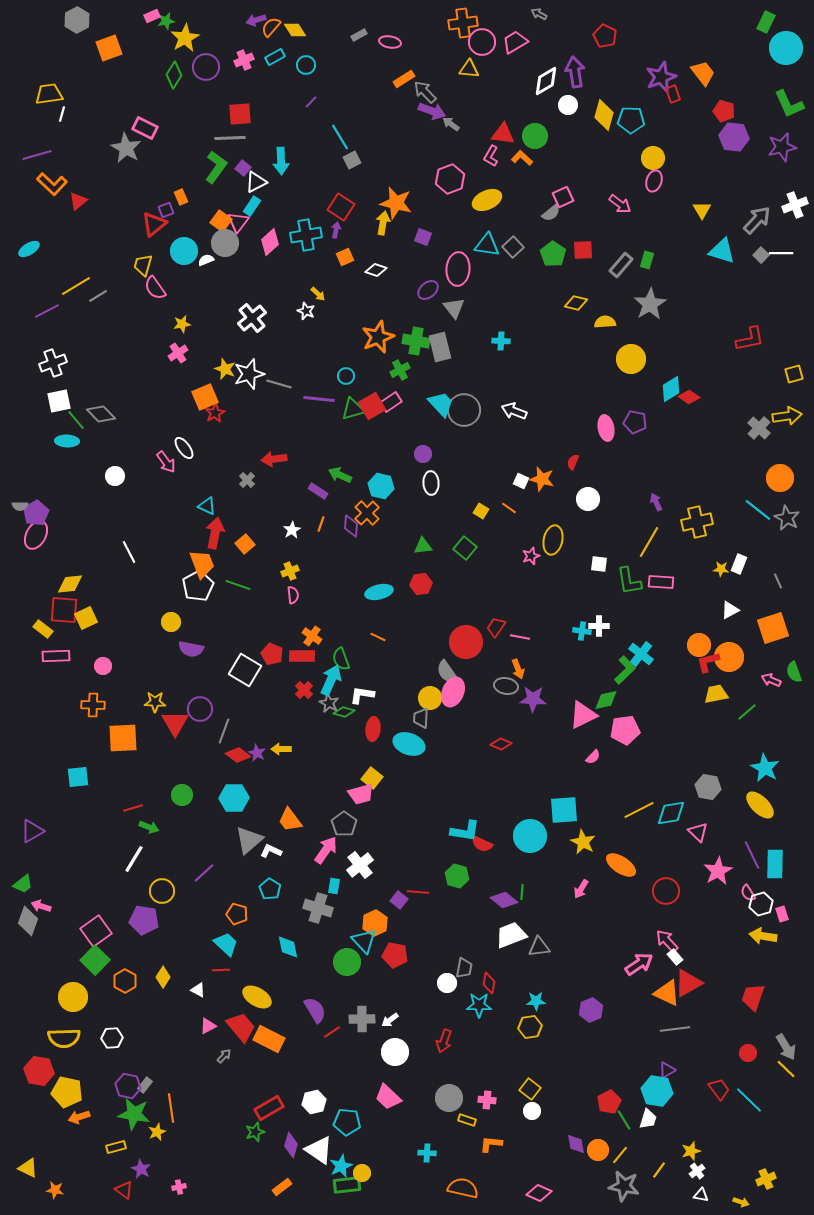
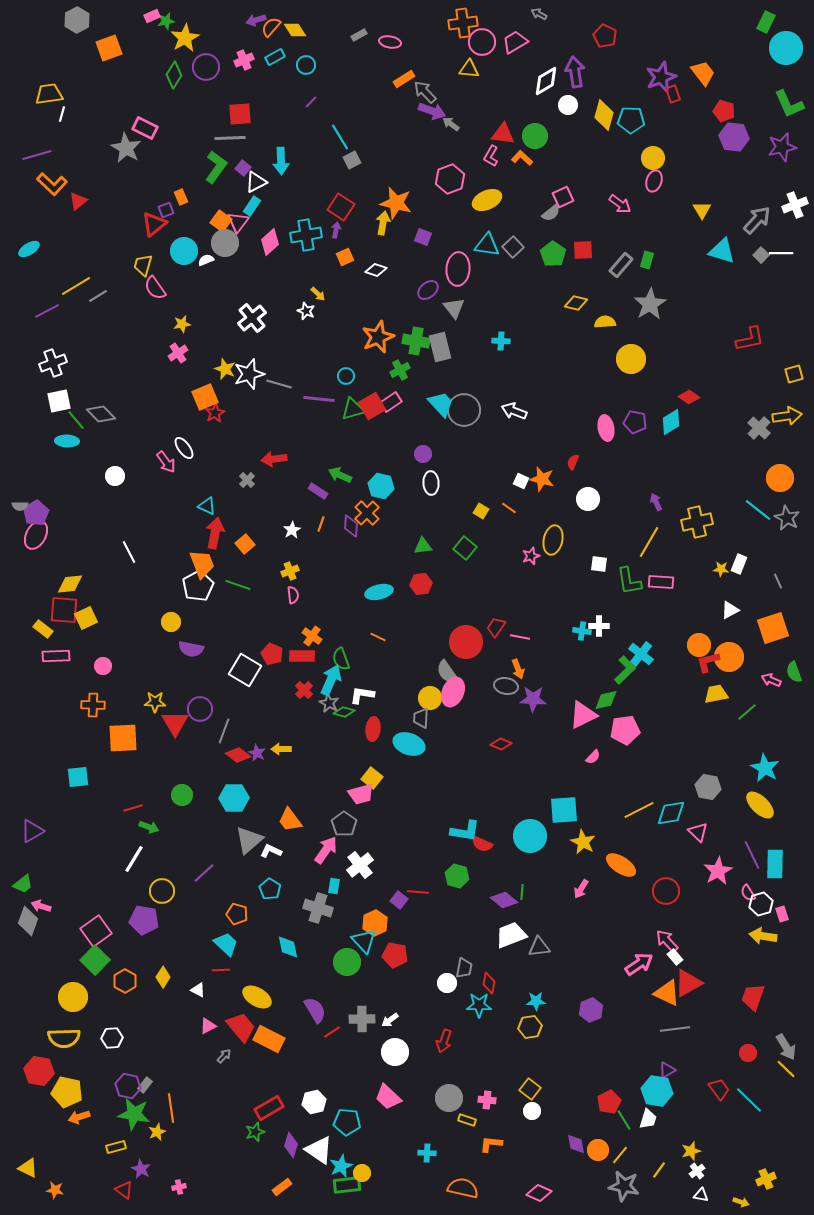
cyan diamond at (671, 389): moved 33 px down
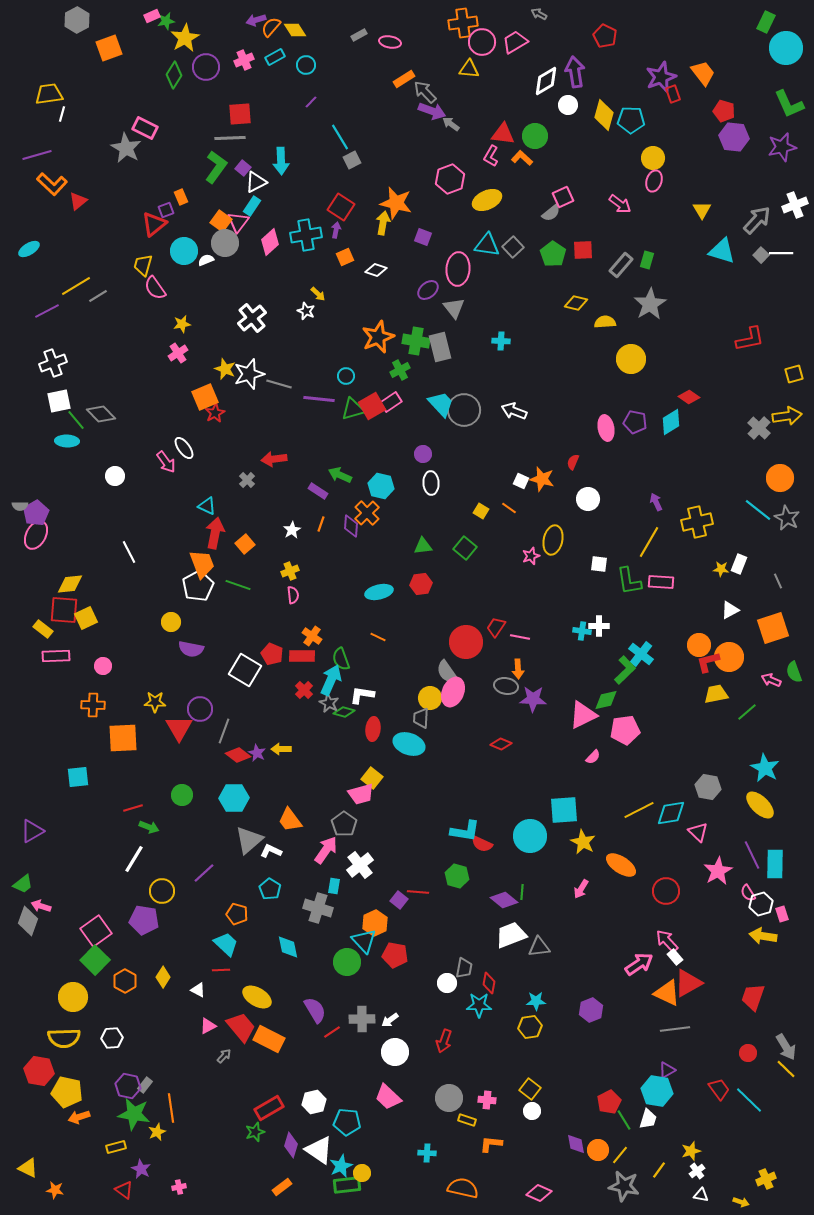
orange arrow at (518, 669): rotated 18 degrees clockwise
red triangle at (175, 723): moved 4 px right, 5 px down
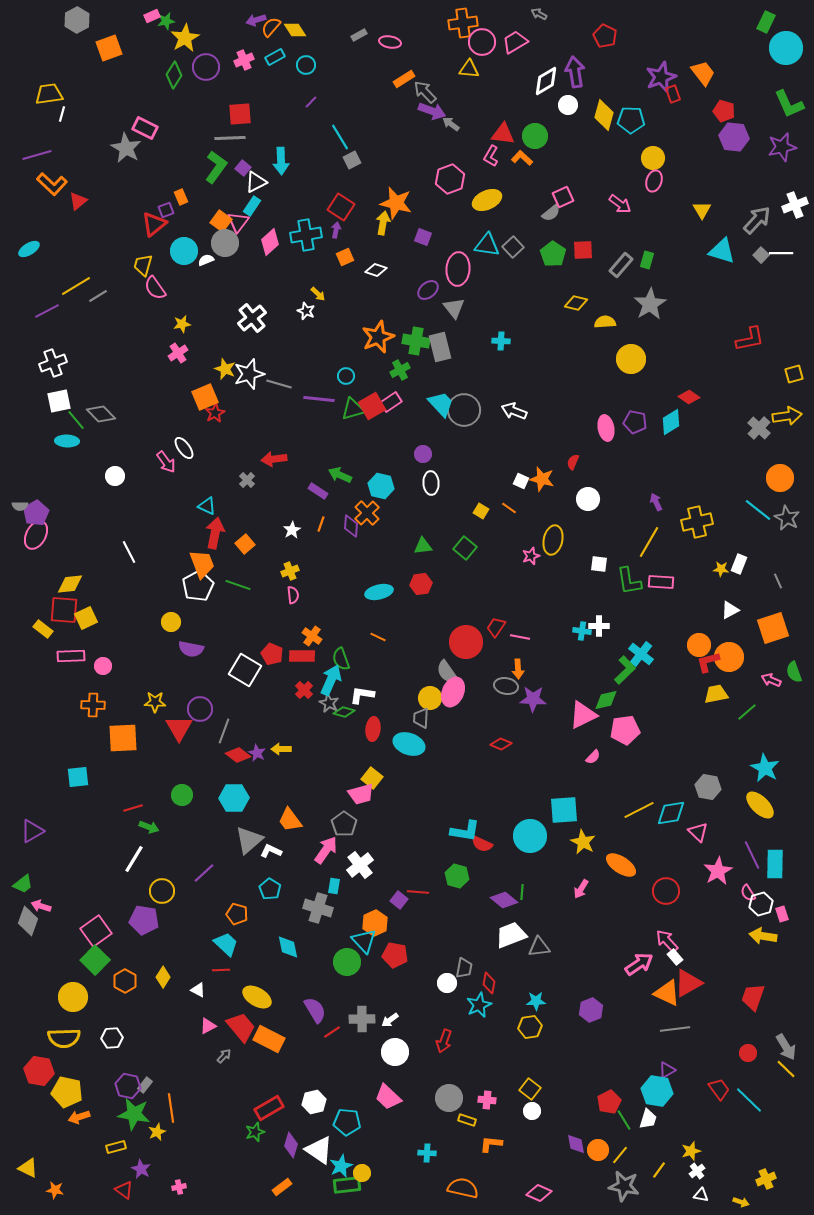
pink rectangle at (56, 656): moved 15 px right
cyan star at (479, 1005): rotated 25 degrees counterclockwise
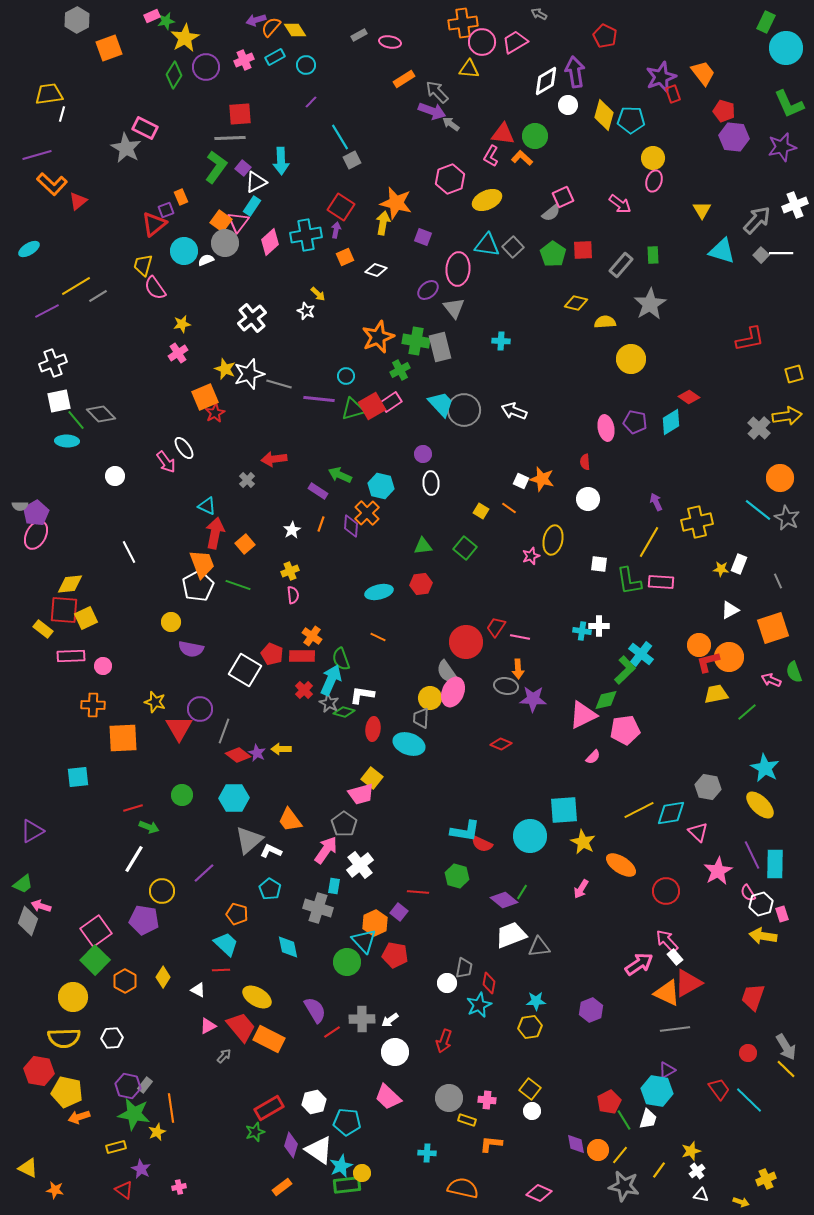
gray arrow at (425, 92): moved 12 px right
green rectangle at (647, 260): moved 6 px right, 5 px up; rotated 18 degrees counterclockwise
red semicircle at (573, 462): moved 12 px right; rotated 28 degrees counterclockwise
yellow star at (155, 702): rotated 15 degrees clockwise
green line at (522, 892): rotated 28 degrees clockwise
purple square at (399, 900): moved 12 px down
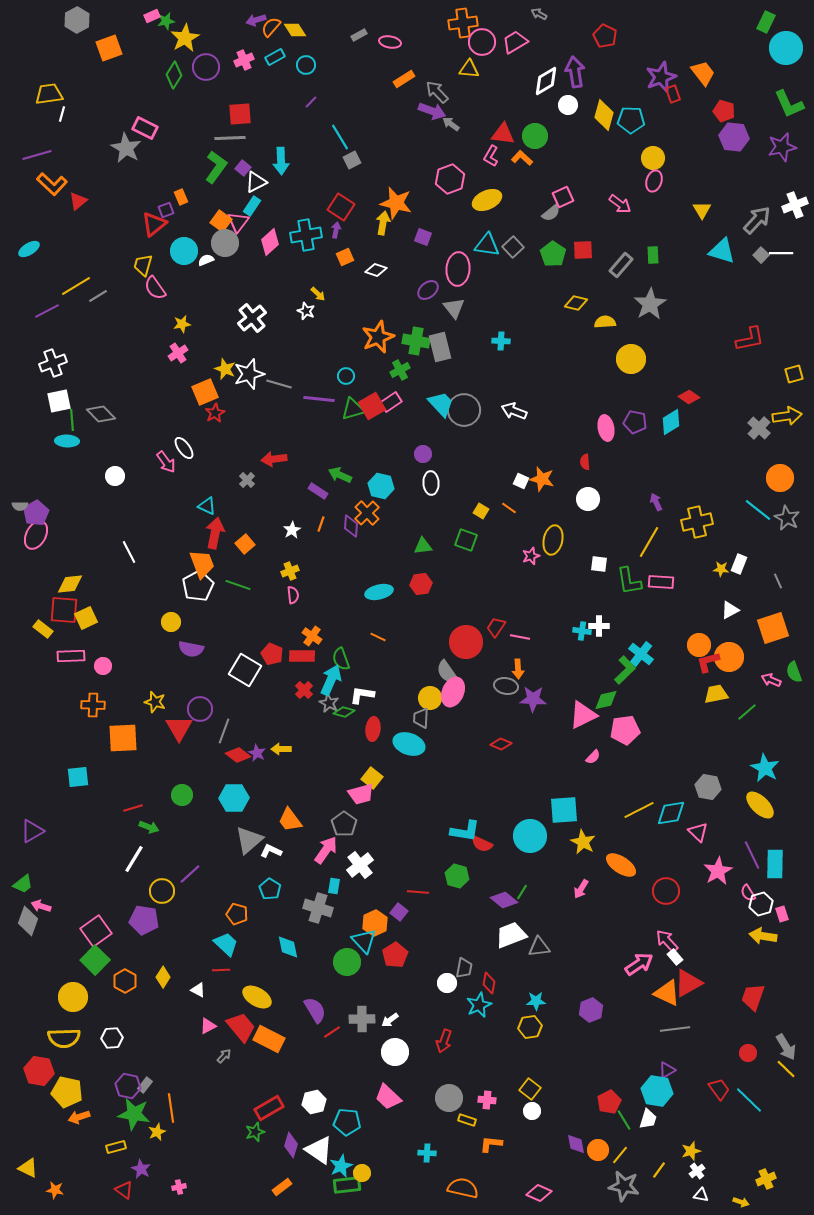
orange square at (205, 397): moved 5 px up
green line at (76, 420): moved 4 px left; rotated 35 degrees clockwise
green square at (465, 548): moved 1 px right, 8 px up; rotated 20 degrees counterclockwise
purple line at (204, 873): moved 14 px left, 1 px down
red pentagon at (395, 955): rotated 30 degrees clockwise
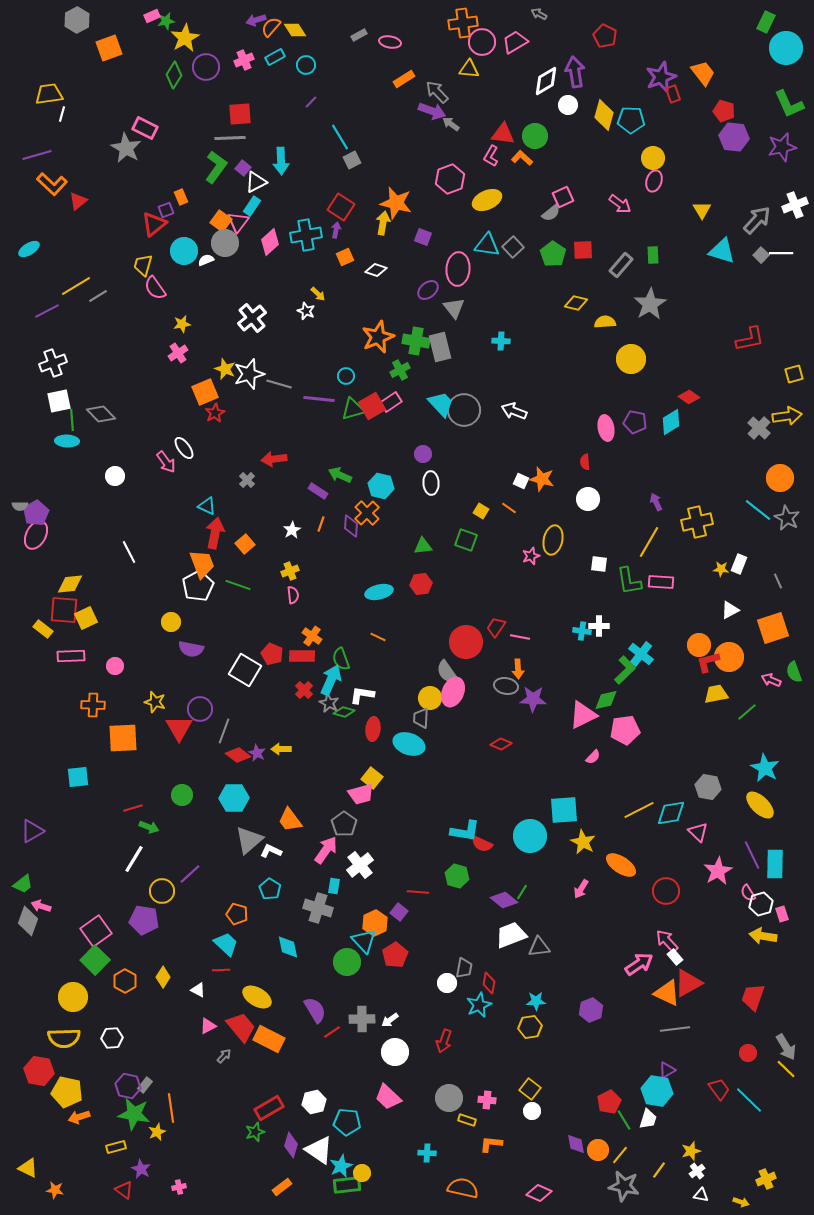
pink circle at (103, 666): moved 12 px right
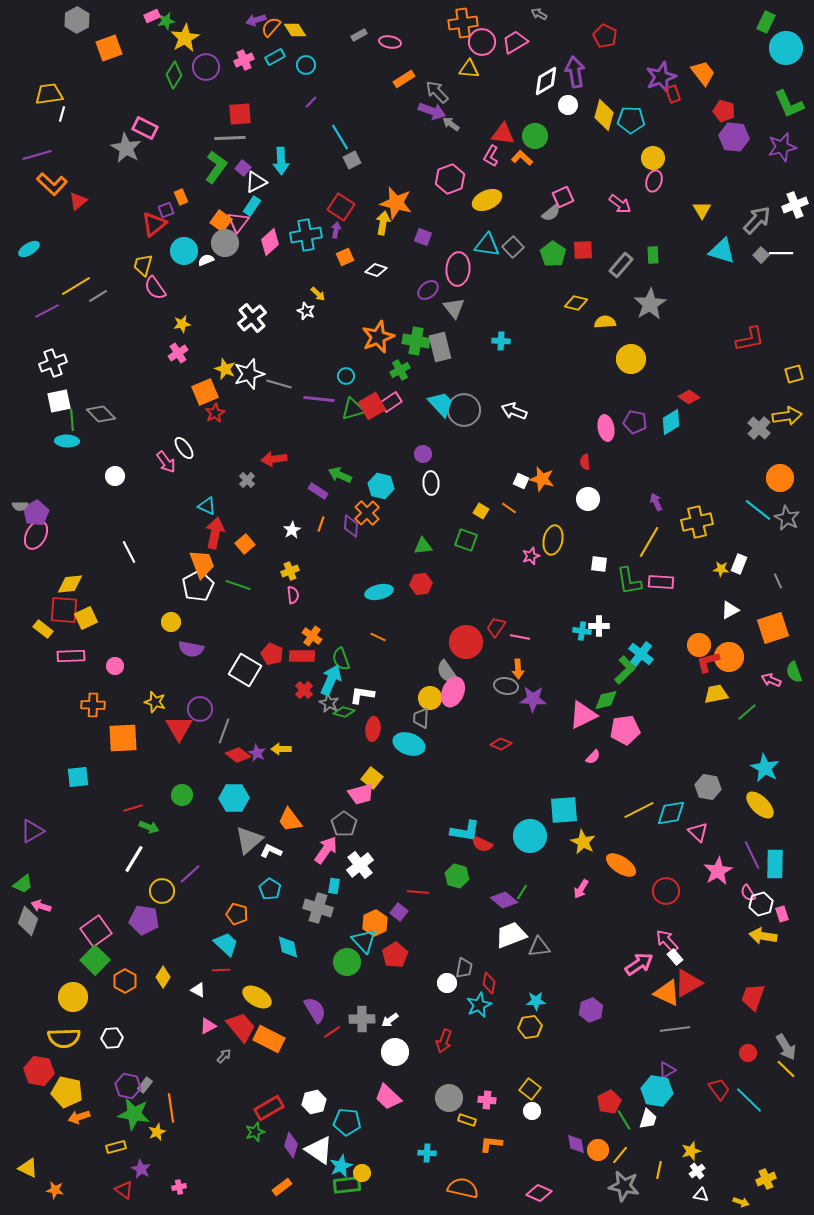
yellow line at (659, 1170): rotated 24 degrees counterclockwise
